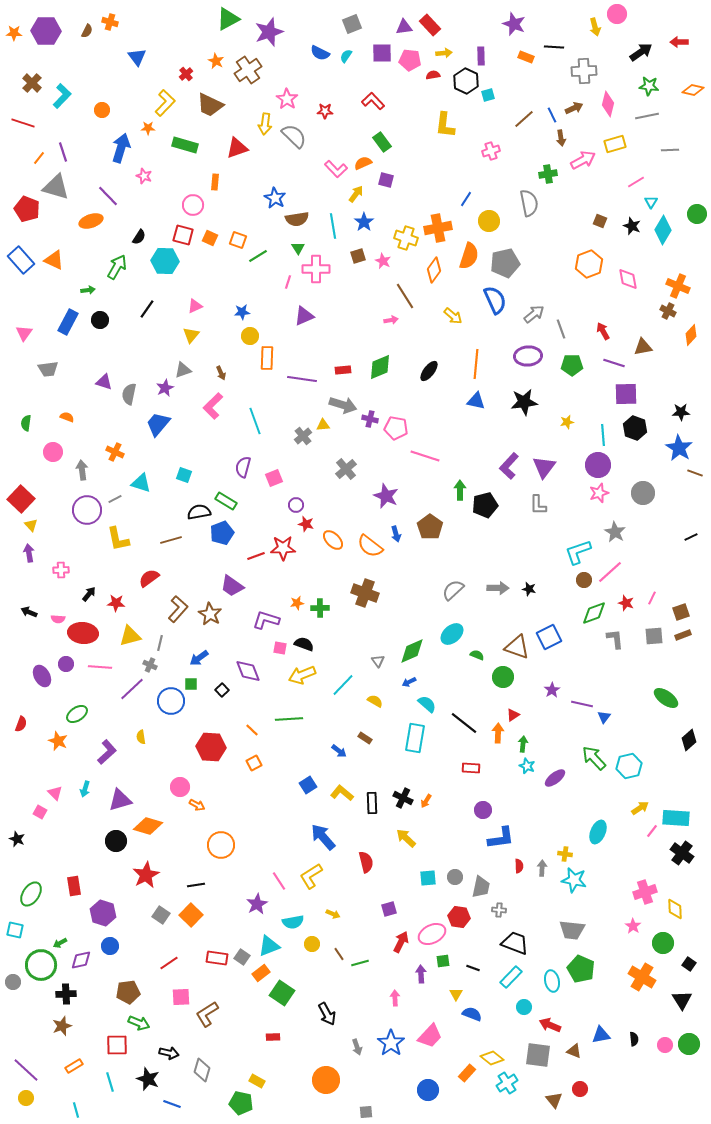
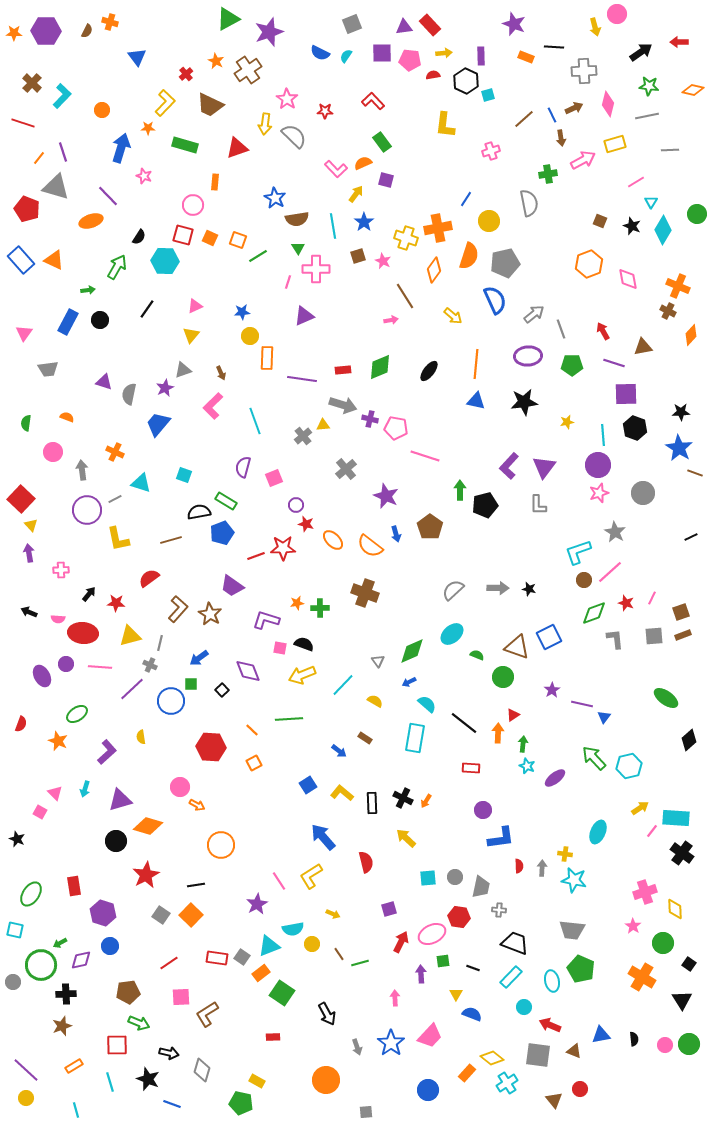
cyan semicircle at (293, 922): moved 7 px down
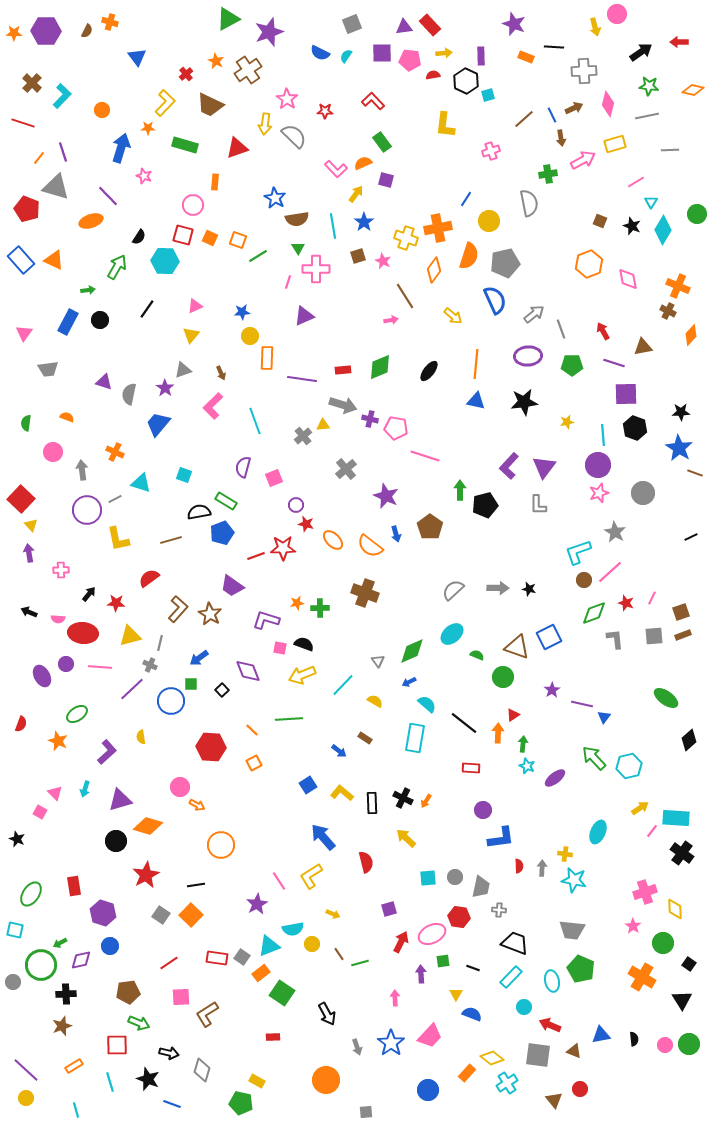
purple star at (165, 388): rotated 12 degrees counterclockwise
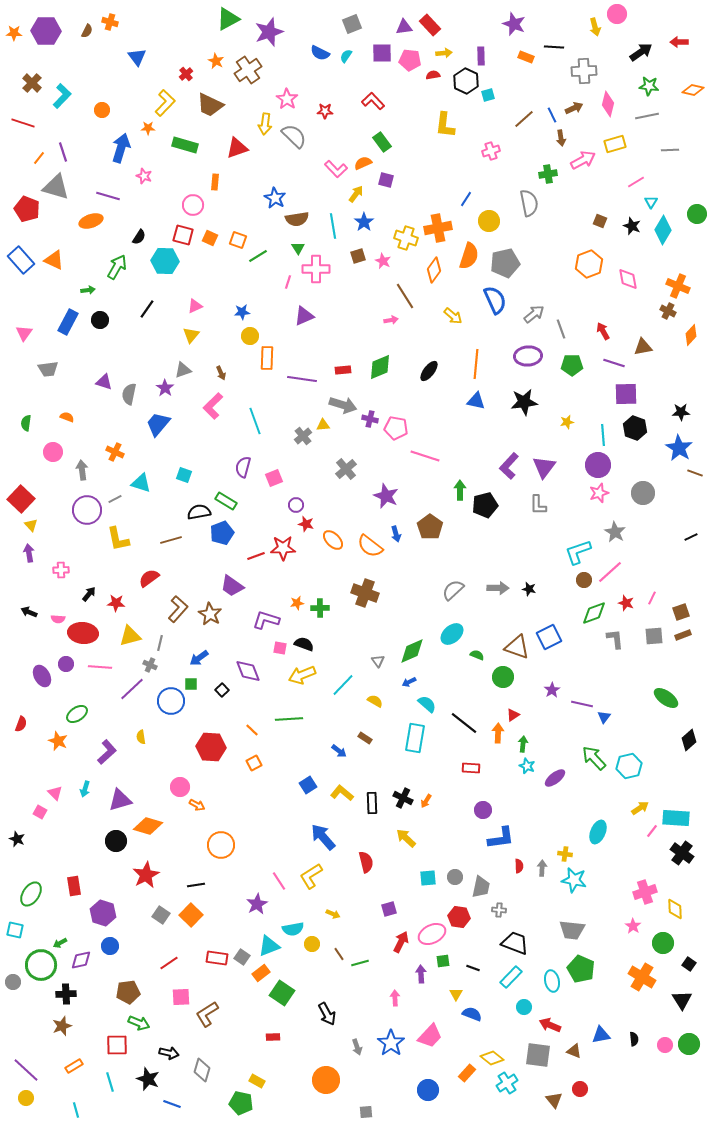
purple line at (108, 196): rotated 30 degrees counterclockwise
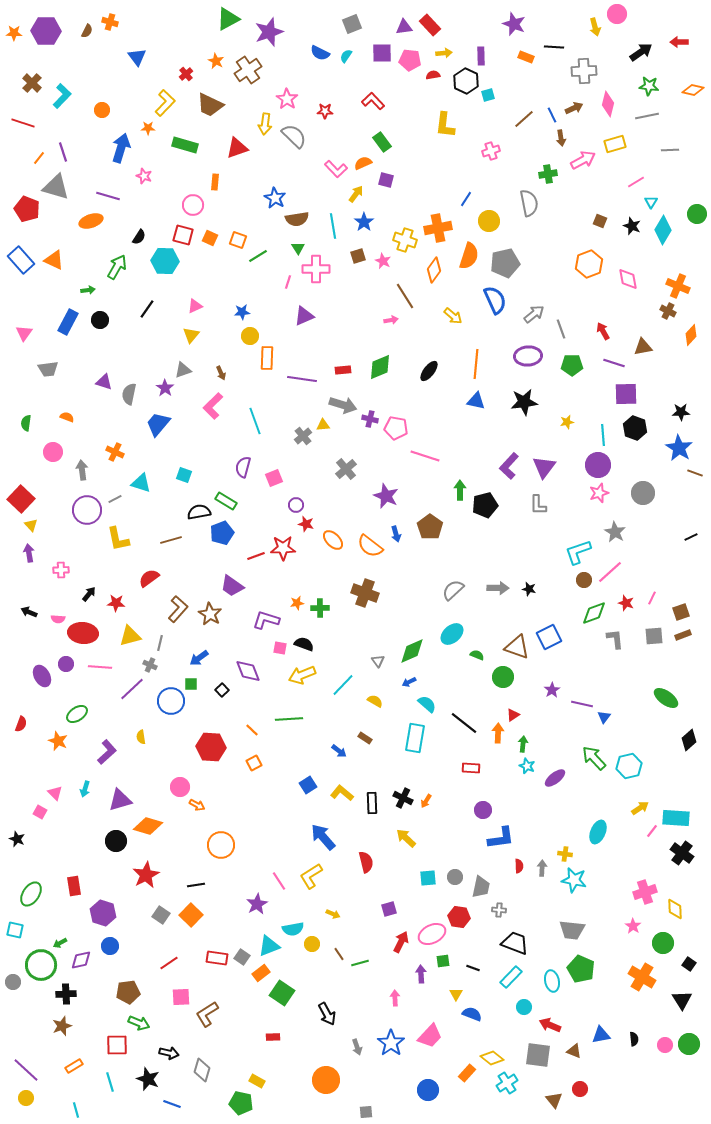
yellow cross at (406, 238): moved 1 px left, 2 px down
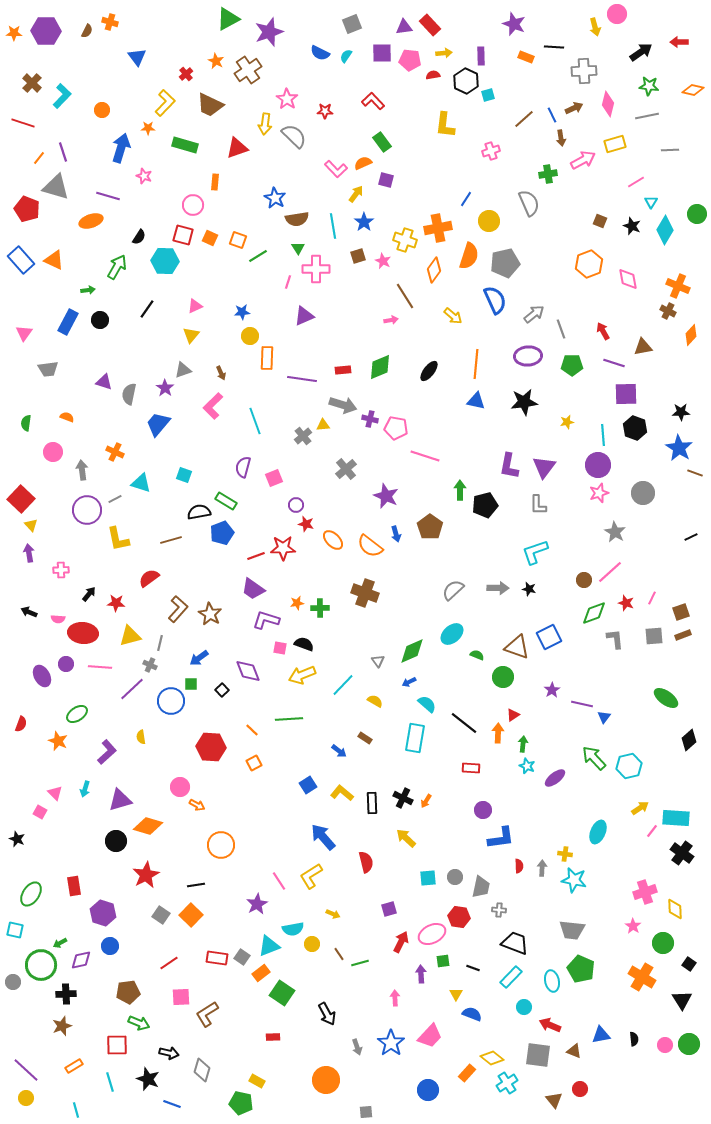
gray semicircle at (529, 203): rotated 12 degrees counterclockwise
cyan diamond at (663, 230): moved 2 px right
purple L-shape at (509, 466): rotated 32 degrees counterclockwise
cyan L-shape at (578, 552): moved 43 px left
purple trapezoid at (232, 586): moved 21 px right, 3 px down
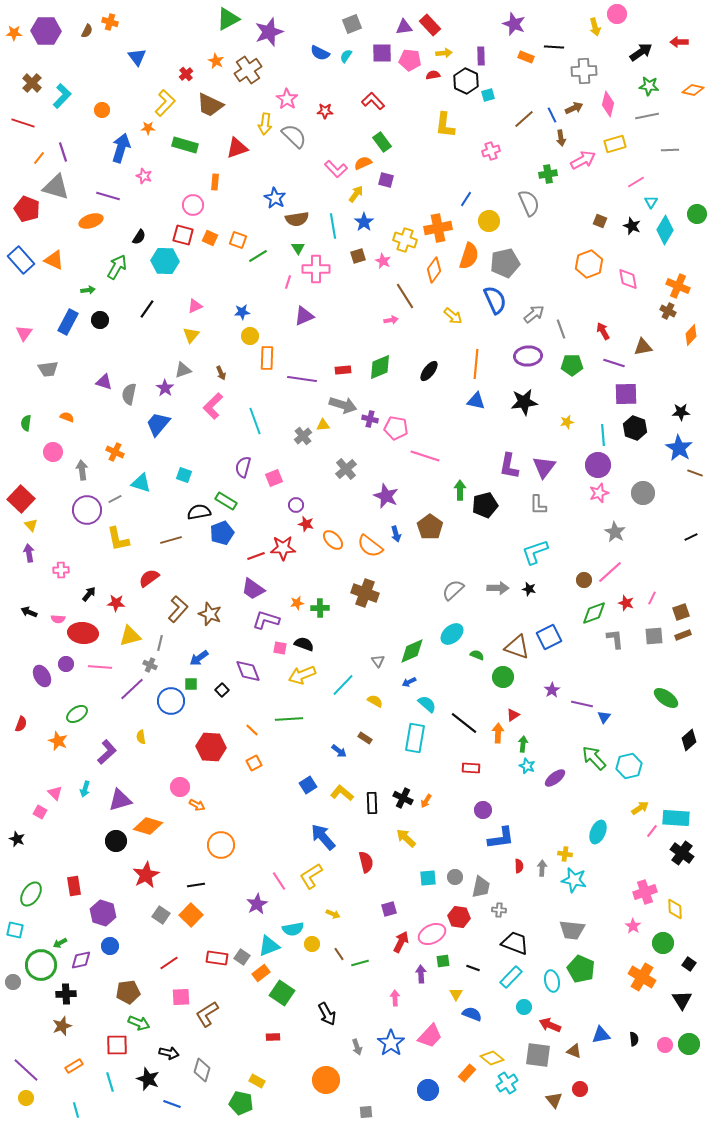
brown star at (210, 614): rotated 10 degrees counterclockwise
